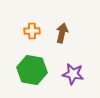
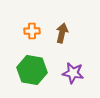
purple star: moved 1 px up
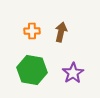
brown arrow: moved 1 px left, 1 px up
purple star: rotated 30 degrees clockwise
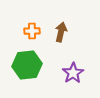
green hexagon: moved 5 px left, 5 px up; rotated 16 degrees counterclockwise
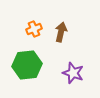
orange cross: moved 2 px right, 2 px up; rotated 21 degrees counterclockwise
purple star: rotated 20 degrees counterclockwise
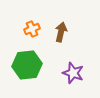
orange cross: moved 2 px left
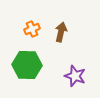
green hexagon: rotated 8 degrees clockwise
purple star: moved 2 px right, 3 px down
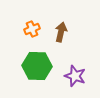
green hexagon: moved 10 px right, 1 px down
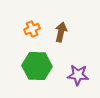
purple star: moved 3 px right, 1 px up; rotated 15 degrees counterclockwise
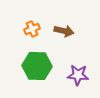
brown arrow: moved 3 px right, 1 px up; rotated 90 degrees clockwise
